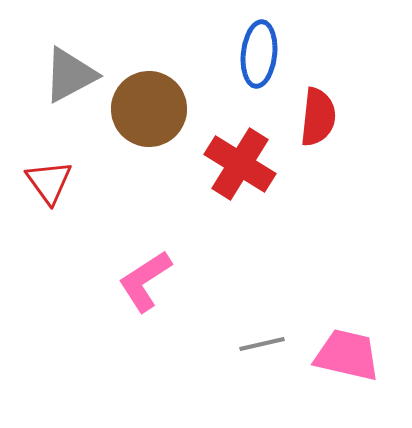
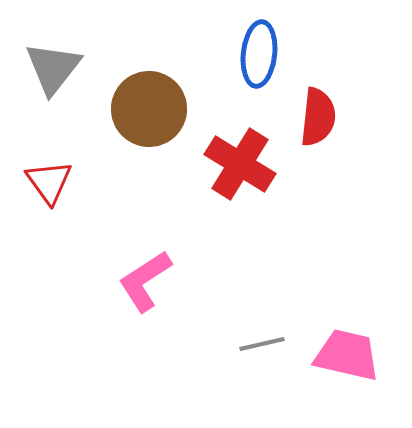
gray triangle: moved 17 px left, 7 px up; rotated 24 degrees counterclockwise
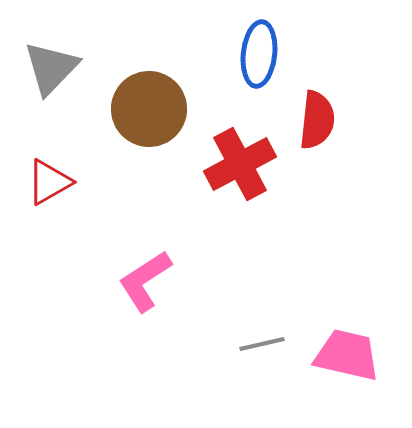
gray triangle: moved 2 px left; rotated 6 degrees clockwise
red semicircle: moved 1 px left, 3 px down
red cross: rotated 30 degrees clockwise
red triangle: rotated 36 degrees clockwise
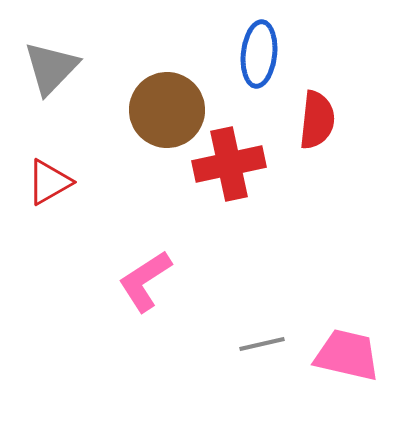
brown circle: moved 18 px right, 1 px down
red cross: moved 11 px left; rotated 16 degrees clockwise
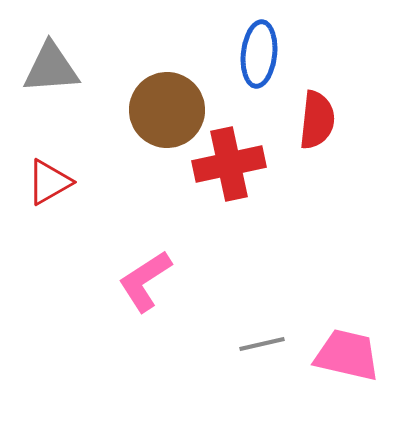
gray triangle: rotated 42 degrees clockwise
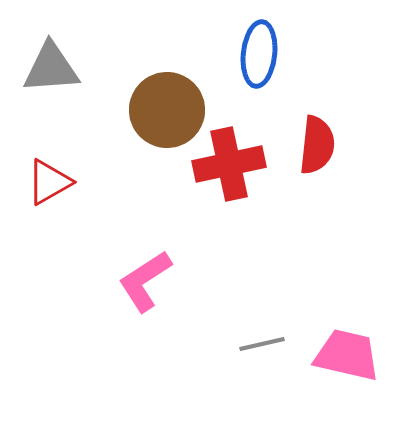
red semicircle: moved 25 px down
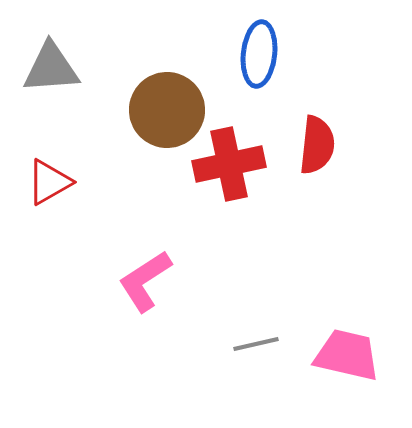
gray line: moved 6 px left
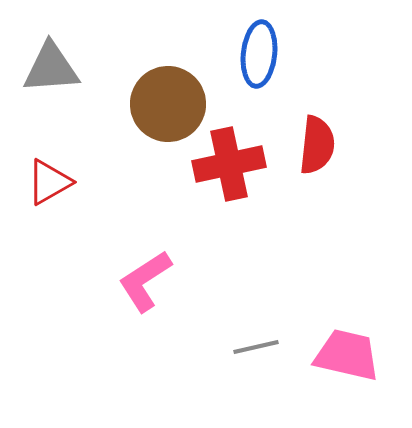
brown circle: moved 1 px right, 6 px up
gray line: moved 3 px down
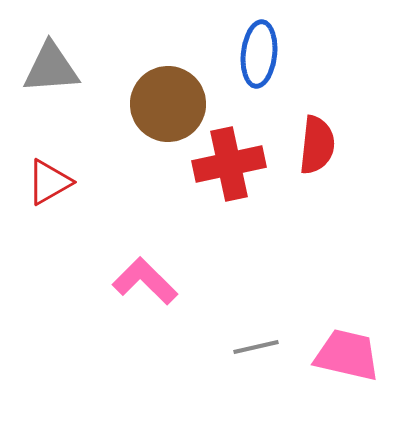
pink L-shape: rotated 78 degrees clockwise
